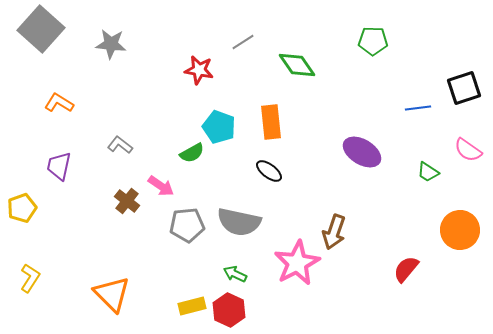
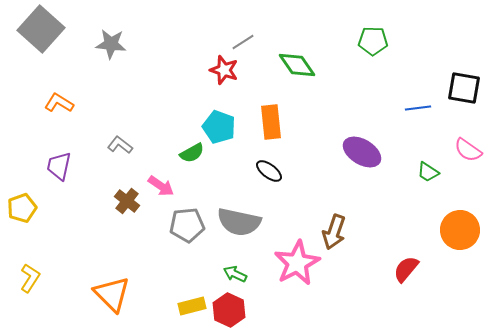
red star: moved 25 px right; rotated 8 degrees clockwise
black square: rotated 28 degrees clockwise
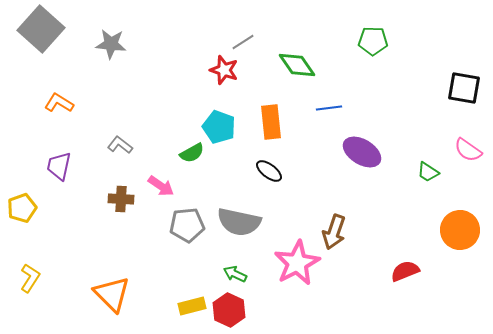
blue line: moved 89 px left
brown cross: moved 6 px left, 2 px up; rotated 35 degrees counterclockwise
red semicircle: moved 1 px left, 2 px down; rotated 28 degrees clockwise
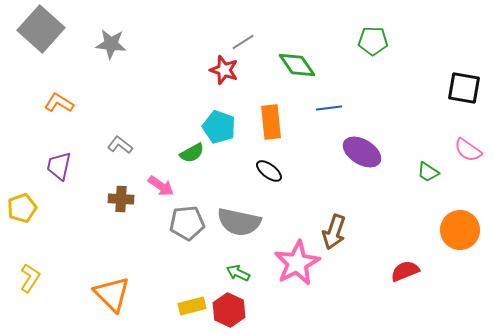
gray pentagon: moved 2 px up
green arrow: moved 3 px right, 1 px up
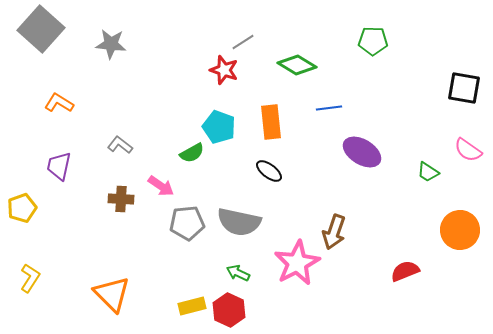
green diamond: rotated 24 degrees counterclockwise
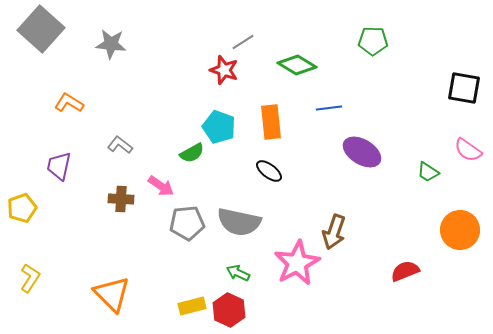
orange L-shape: moved 10 px right
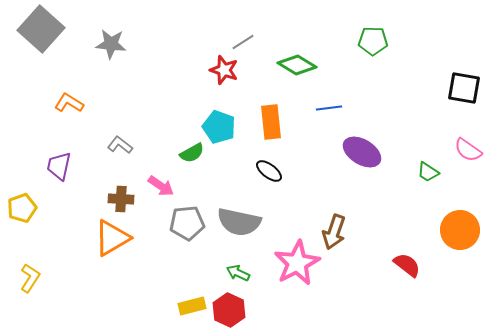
red semicircle: moved 2 px right, 6 px up; rotated 60 degrees clockwise
orange triangle: moved 56 px up; rotated 45 degrees clockwise
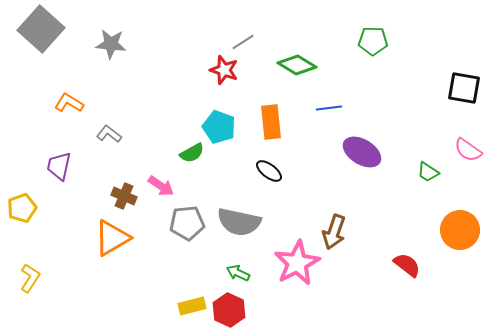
gray L-shape: moved 11 px left, 11 px up
brown cross: moved 3 px right, 3 px up; rotated 20 degrees clockwise
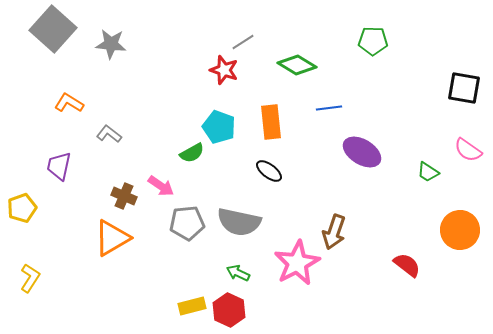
gray square: moved 12 px right
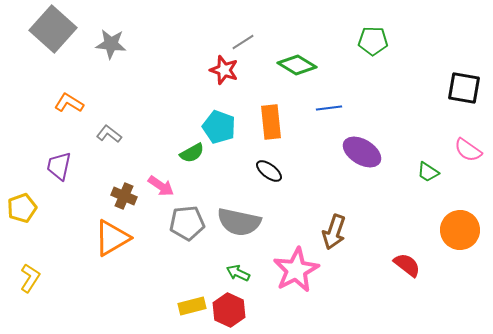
pink star: moved 1 px left, 7 px down
